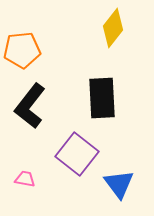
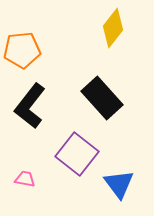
black rectangle: rotated 39 degrees counterclockwise
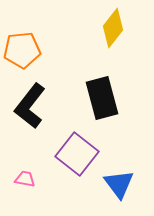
black rectangle: rotated 27 degrees clockwise
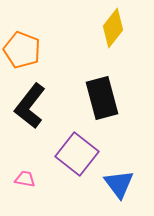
orange pentagon: rotated 27 degrees clockwise
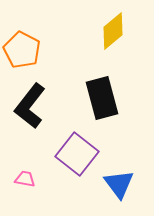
yellow diamond: moved 3 px down; rotated 12 degrees clockwise
orange pentagon: rotated 6 degrees clockwise
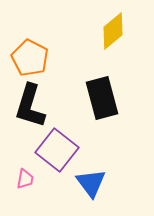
orange pentagon: moved 8 px right, 8 px down
black L-shape: rotated 21 degrees counterclockwise
purple square: moved 20 px left, 4 px up
pink trapezoid: rotated 90 degrees clockwise
blue triangle: moved 28 px left, 1 px up
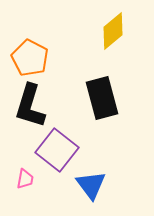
blue triangle: moved 2 px down
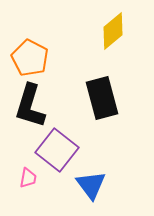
pink trapezoid: moved 3 px right, 1 px up
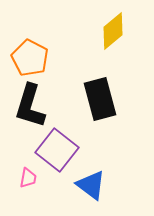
black rectangle: moved 2 px left, 1 px down
blue triangle: rotated 16 degrees counterclockwise
